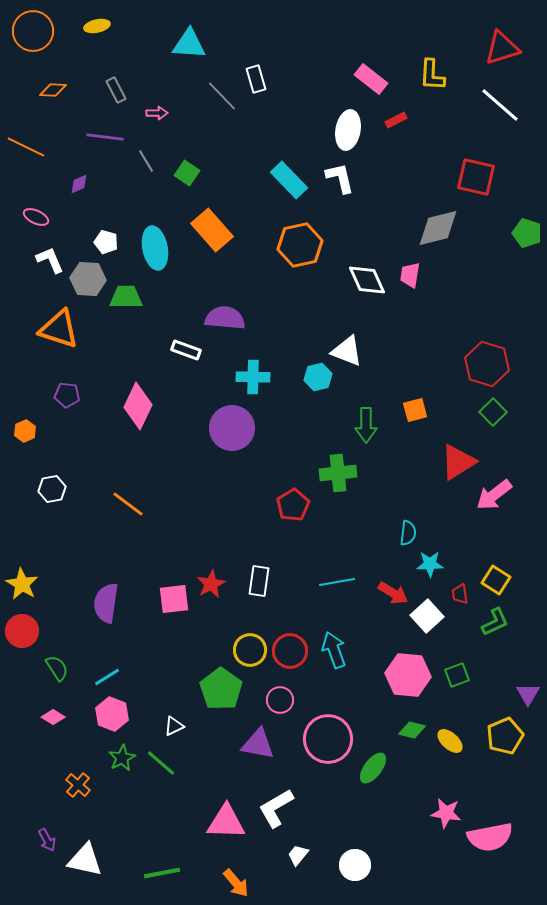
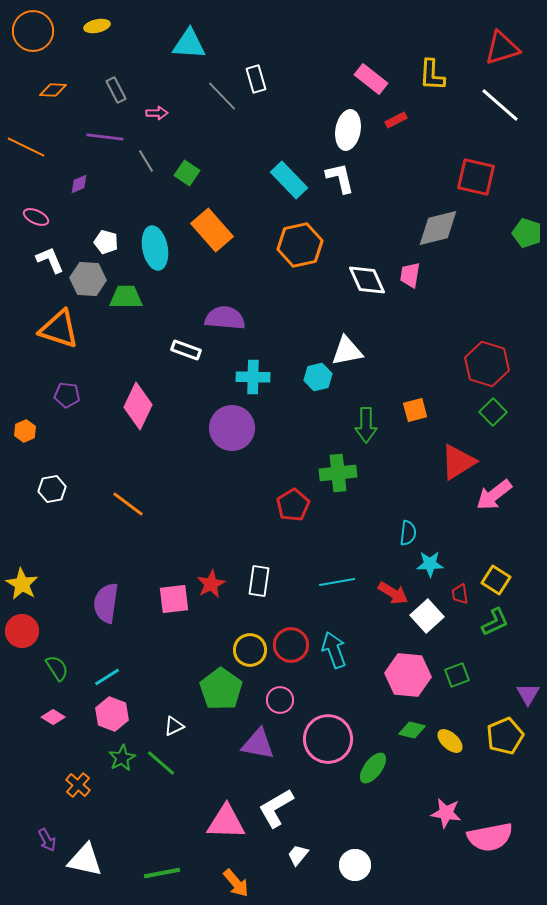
white triangle at (347, 351): rotated 32 degrees counterclockwise
red circle at (290, 651): moved 1 px right, 6 px up
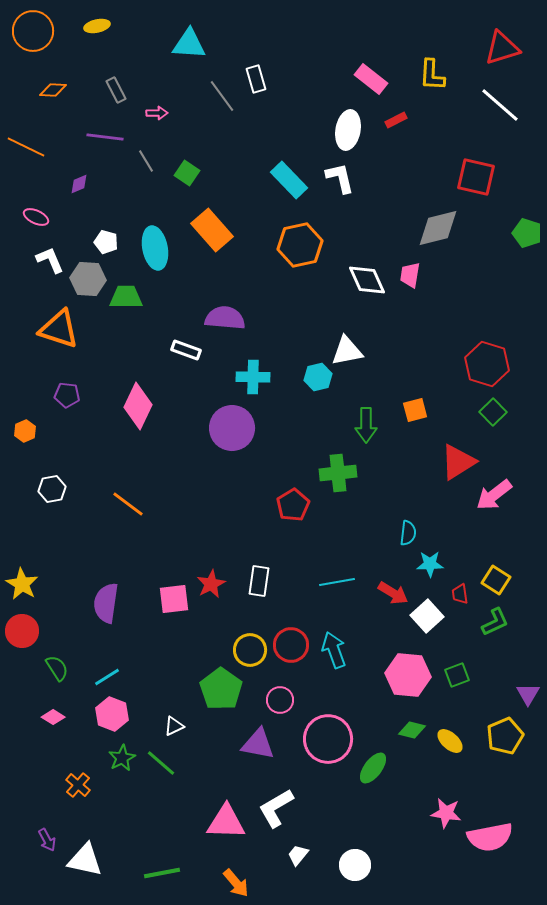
gray line at (222, 96): rotated 8 degrees clockwise
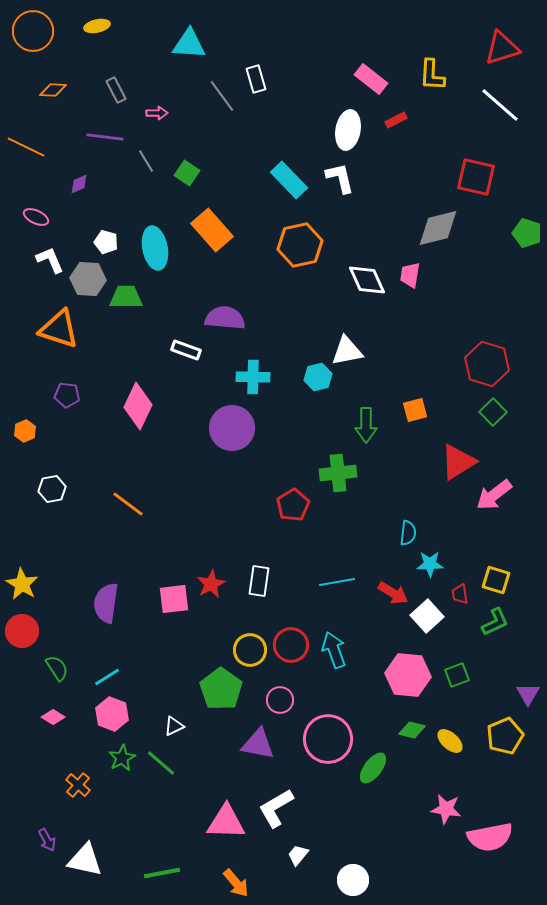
yellow square at (496, 580): rotated 16 degrees counterclockwise
pink star at (446, 813): moved 4 px up
white circle at (355, 865): moved 2 px left, 15 px down
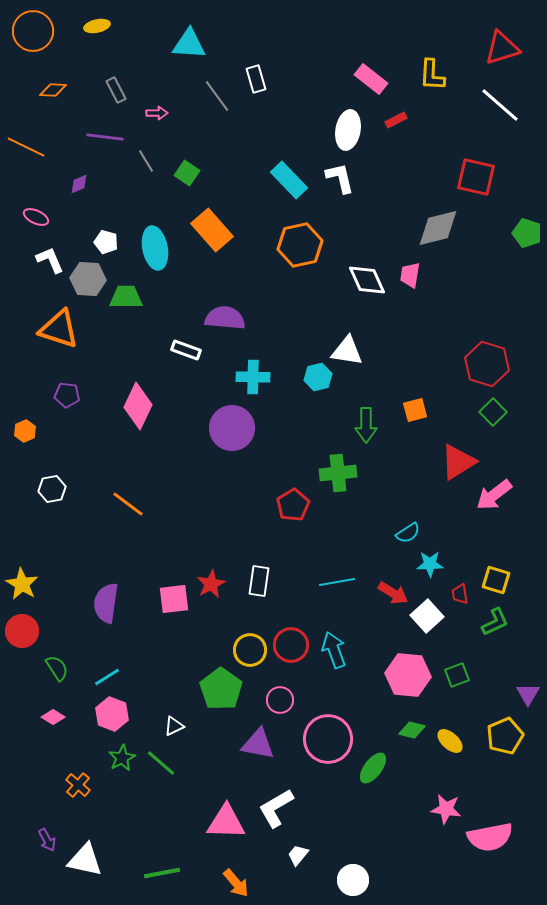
gray line at (222, 96): moved 5 px left
white triangle at (347, 351): rotated 20 degrees clockwise
cyan semicircle at (408, 533): rotated 50 degrees clockwise
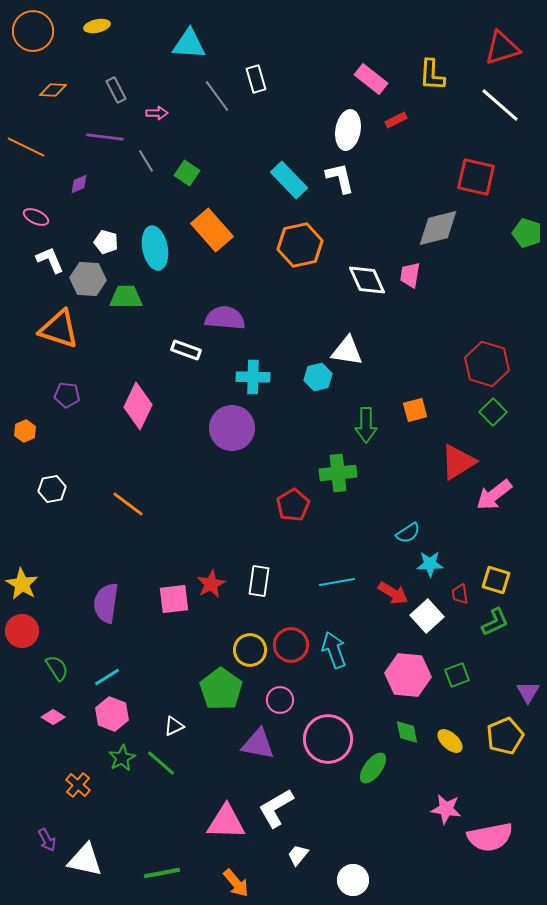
purple triangle at (528, 694): moved 2 px up
green diamond at (412, 730): moved 5 px left, 2 px down; rotated 64 degrees clockwise
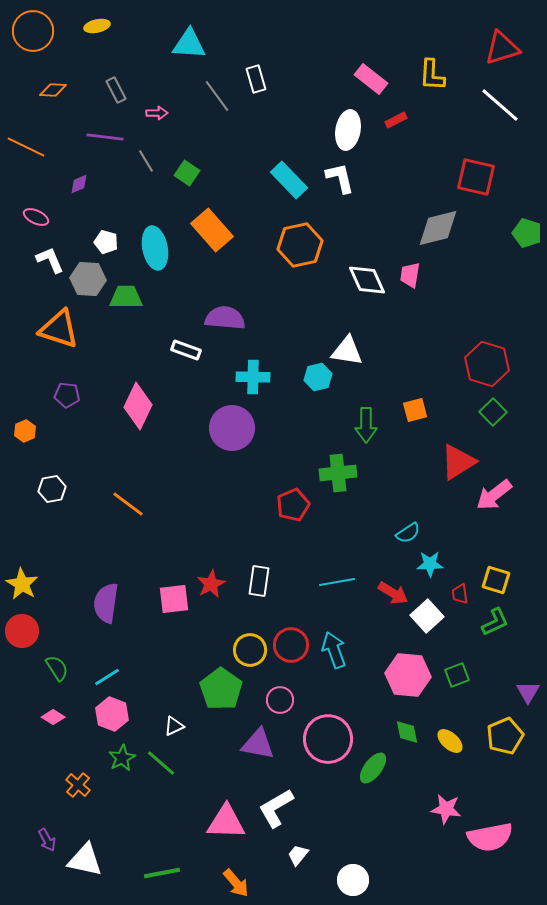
red pentagon at (293, 505): rotated 8 degrees clockwise
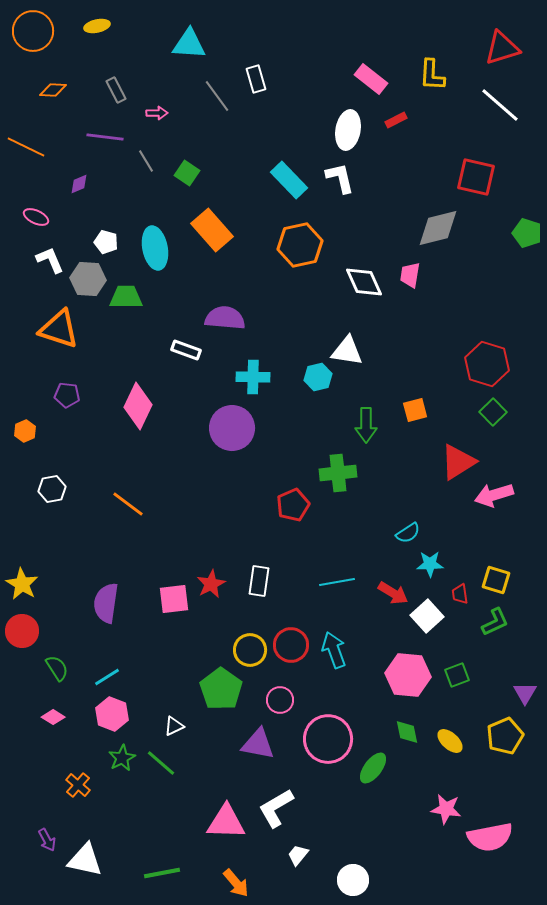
white diamond at (367, 280): moved 3 px left, 2 px down
pink arrow at (494, 495): rotated 21 degrees clockwise
purple triangle at (528, 692): moved 3 px left, 1 px down
